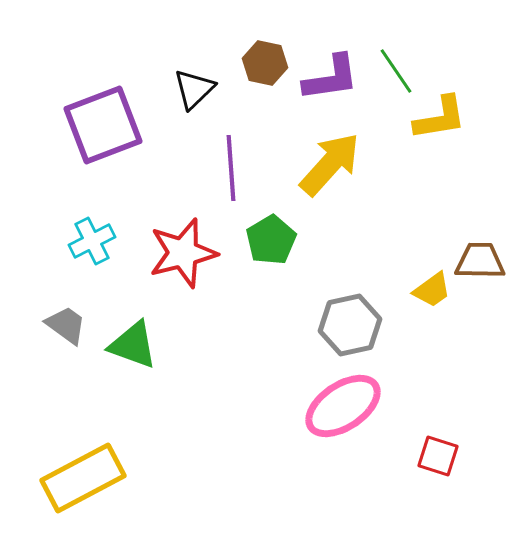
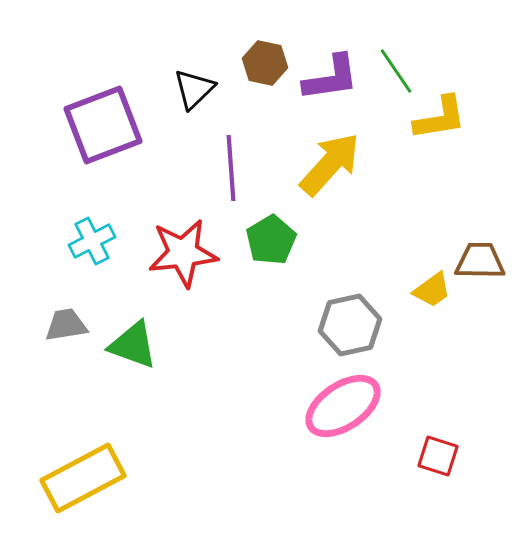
red star: rotated 8 degrees clockwise
gray trapezoid: rotated 45 degrees counterclockwise
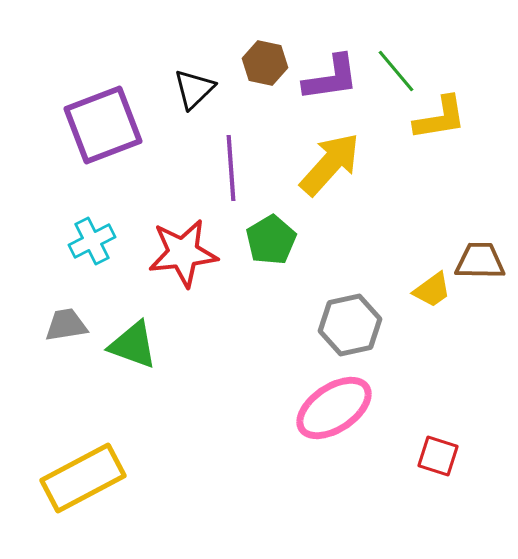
green line: rotated 6 degrees counterclockwise
pink ellipse: moved 9 px left, 2 px down
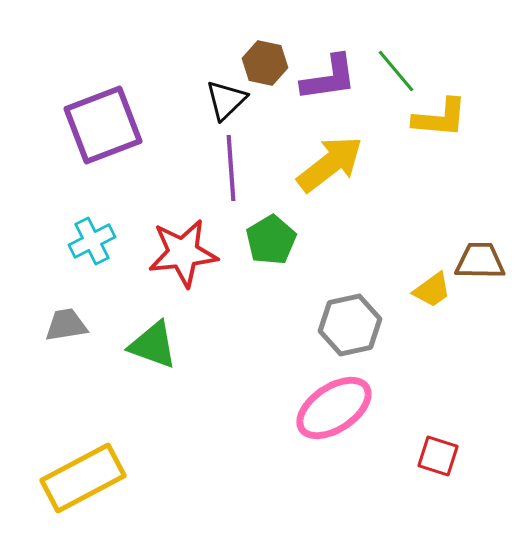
purple L-shape: moved 2 px left
black triangle: moved 32 px right, 11 px down
yellow L-shape: rotated 14 degrees clockwise
yellow arrow: rotated 10 degrees clockwise
green triangle: moved 20 px right
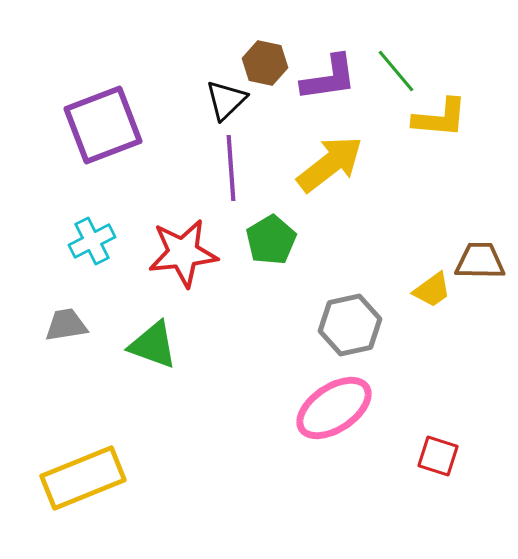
yellow rectangle: rotated 6 degrees clockwise
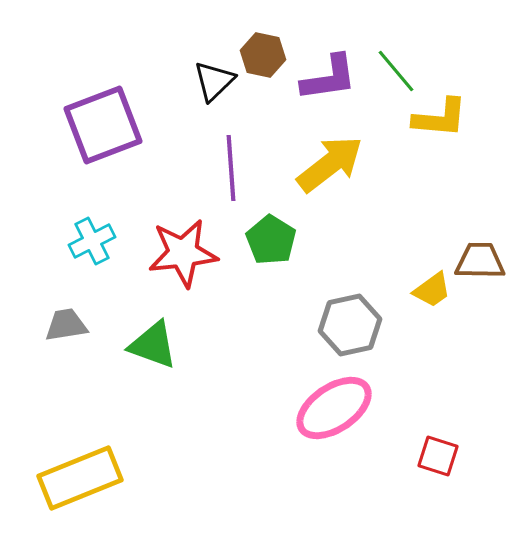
brown hexagon: moved 2 px left, 8 px up
black triangle: moved 12 px left, 19 px up
green pentagon: rotated 9 degrees counterclockwise
yellow rectangle: moved 3 px left
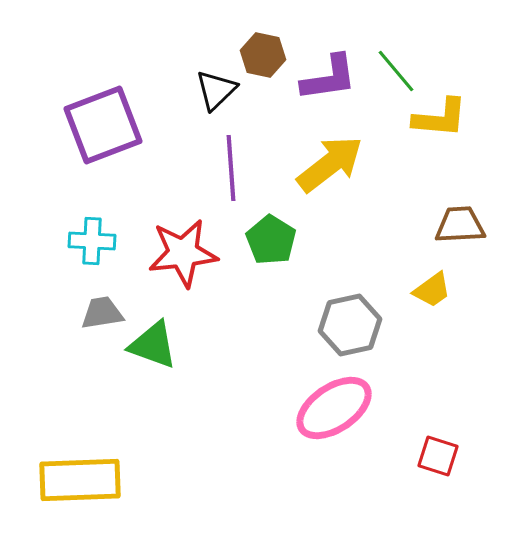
black triangle: moved 2 px right, 9 px down
cyan cross: rotated 30 degrees clockwise
brown trapezoid: moved 20 px left, 36 px up; rotated 4 degrees counterclockwise
gray trapezoid: moved 36 px right, 12 px up
yellow rectangle: moved 2 px down; rotated 20 degrees clockwise
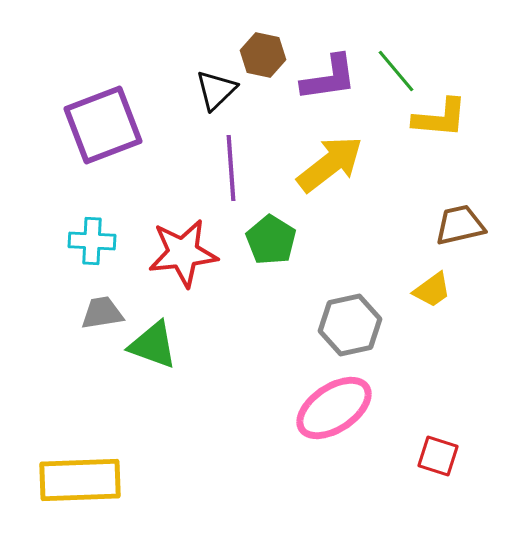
brown trapezoid: rotated 10 degrees counterclockwise
